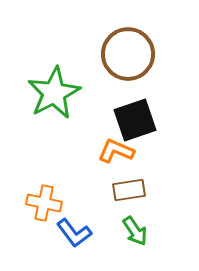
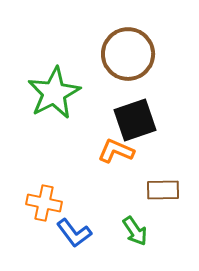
brown rectangle: moved 34 px right; rotated 8 degrees clockwise
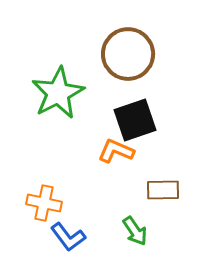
green star: moved 4 px right
blue L-shape: moved 6 px left, 4 px down
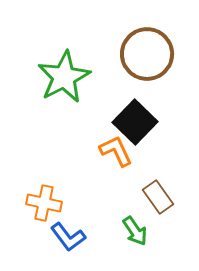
brown circle: moved 19 px right
green star: moved 6 px right, 16 px up
black square: moved 2 px down; rotated 27 degrees counterclockwise
orange L-shape: rotated 42 degrees clockwise
brown rectangle: moved 5 px left, 7 px down; rotated 56 degrees clockwise
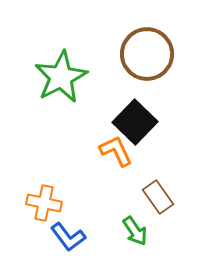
green star: moved 3 px left
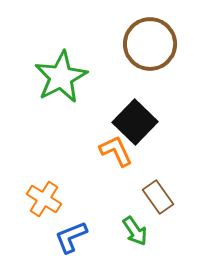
brown circle: moved 3 px right, 10 px up
orange cross: moved 4 px up; rotated 20 degrees clockwise
blue L-shape: moved 3 px right; rotated 105 degrees clockwise
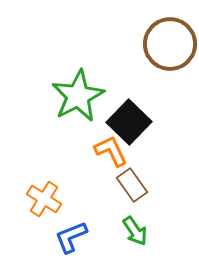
brown circle: moved 20 px right
green star: moved 17 px right, 19 px down
black square: moved 6 px left
orange L-shape: moved 5 px left
brown rectangle: moved 26 px left, 12 px up
